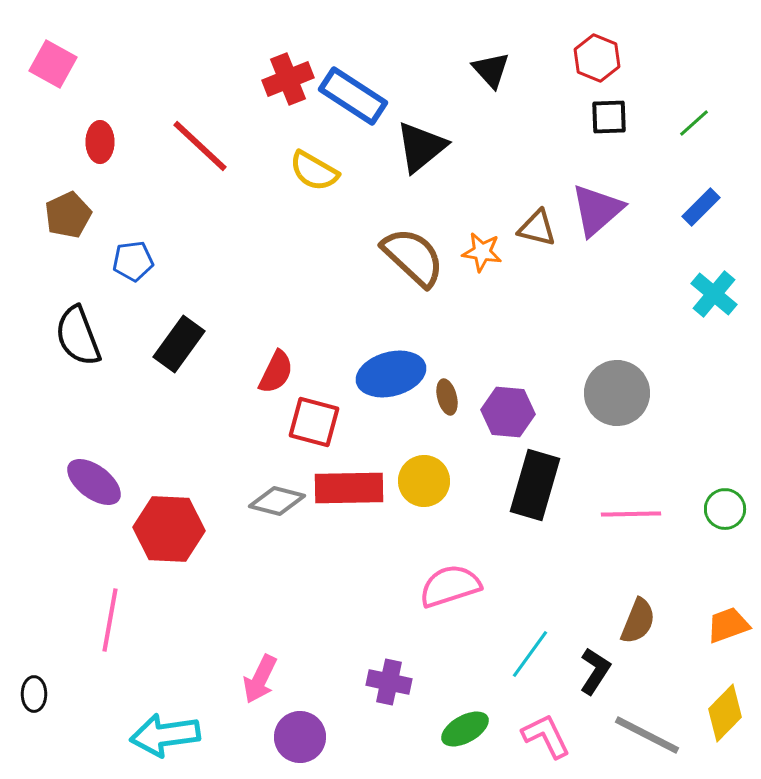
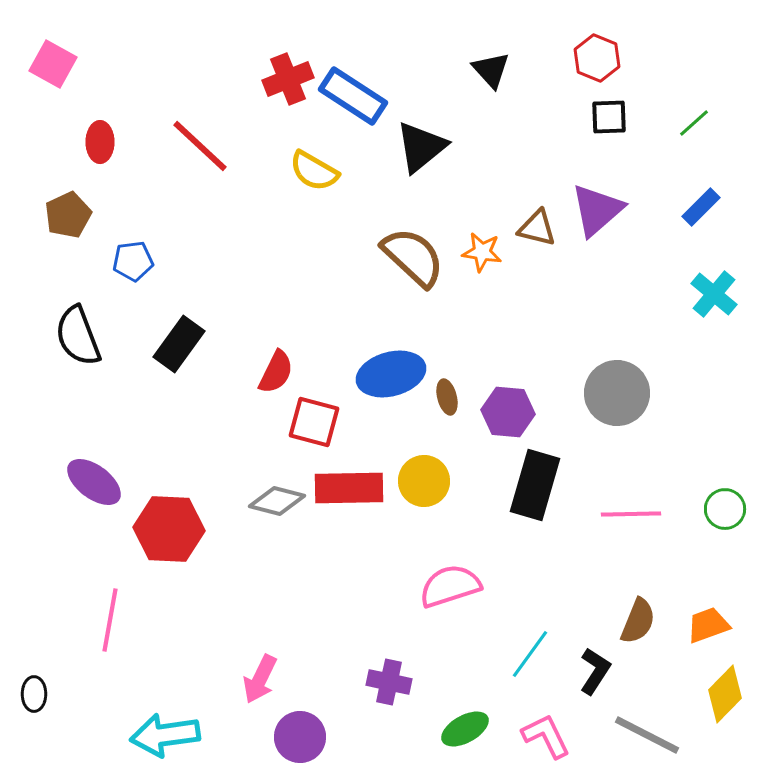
orange trapezoid at (728, 625): moved 20 px left
yellow diamond at (725, 713): moved 19 px up
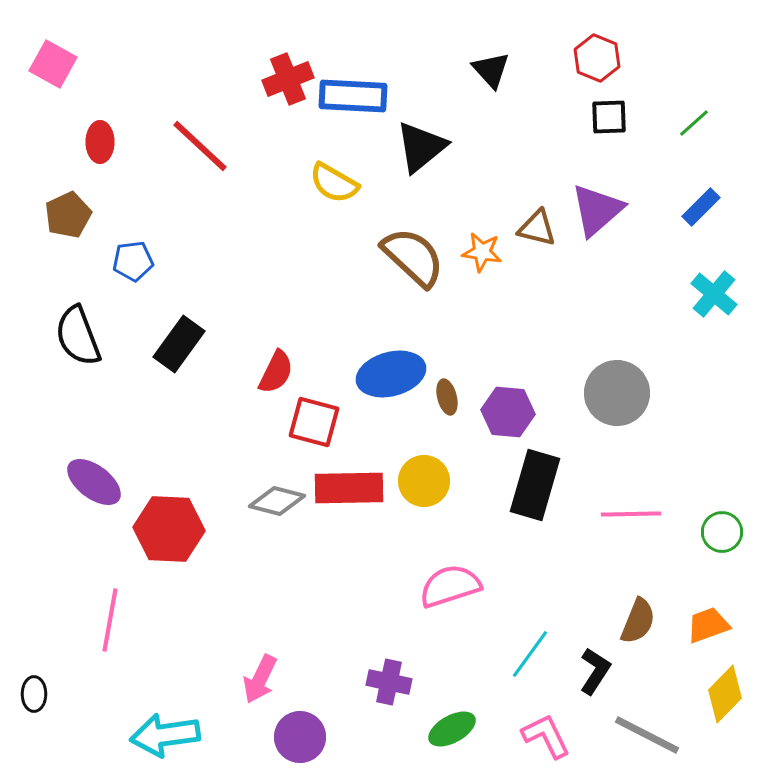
blue rectangle at (353, 96): rotated 30 degrees counterclockwise
yellow semicircle at (314, 171): moved 20 px right, 12 px down
green circle at (725, 509): moved 3 px left, 23 px down
green ellipse at (465, 729): moved 13 px left
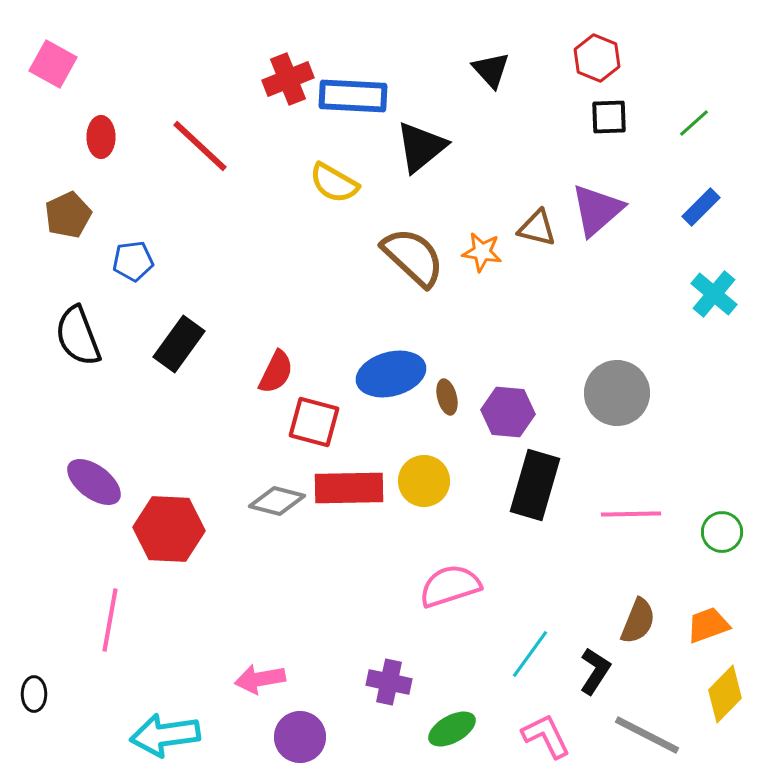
red ellipse at (100, 142): moved 1 px right, 5 px up
pink arrow at (260, 679): rotated 54 degrees clockwise
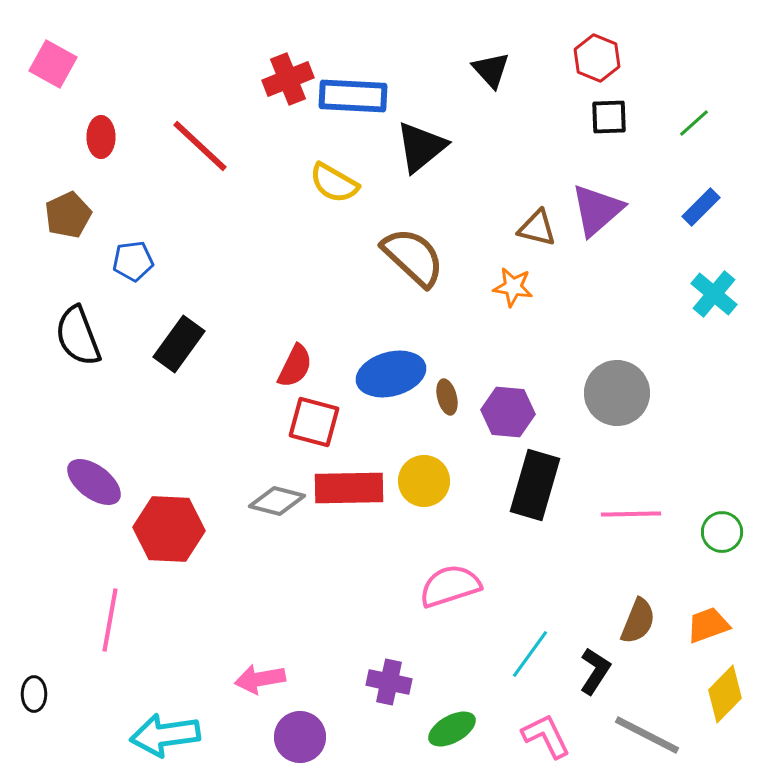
orange star at (482, 252): moved 31 px right, 35 px down
red semicircle at (276, 372): moved 19 px right, 6 px up
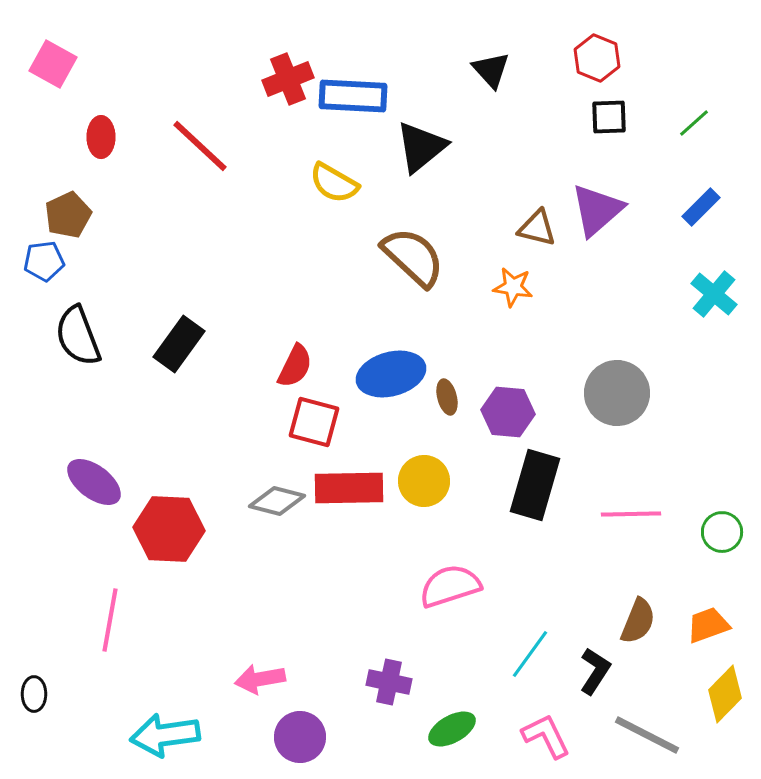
blue pentagon at (133, 261): moved 89 px left
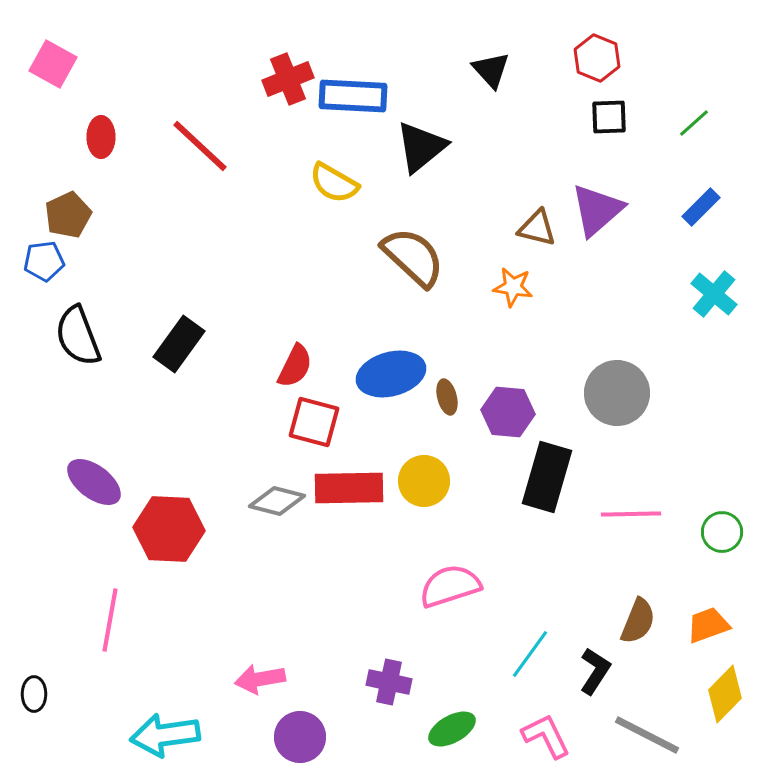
black rectangle at (535, 485): moved 12 px right, 8 px up
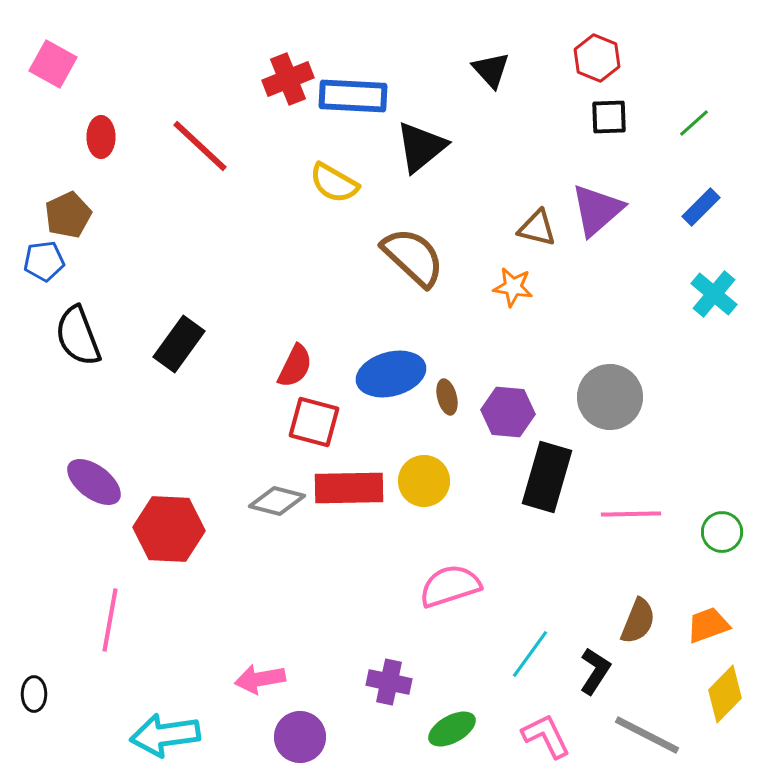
gray circle at (617, 393): moved 7 px left, 4 px down
